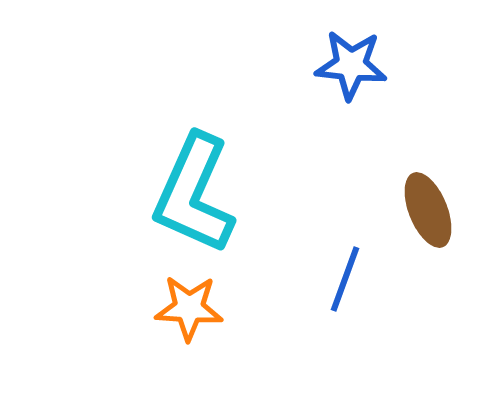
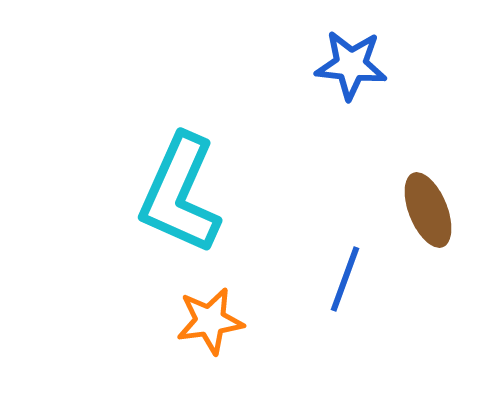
cyan L-shape: moved 14 px left
orange star: moved 21 px right, 13 px down; rotated 12 degrees counterclockwise
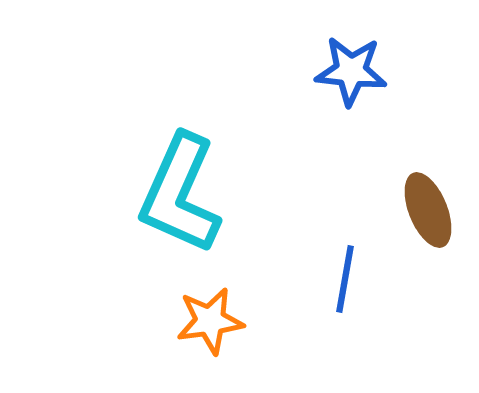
blue star: moved 6 px down
blue line: rotated 10 degrees counterclockwise
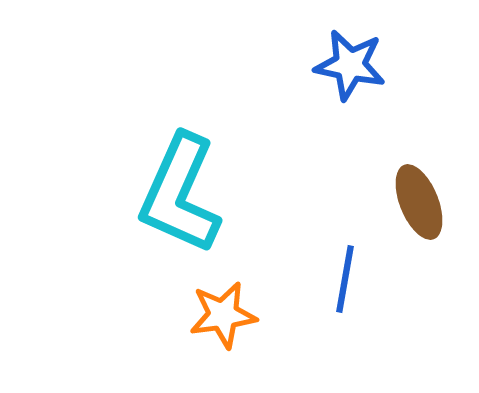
blue star: moved 1 px left, 6 px up; rotated 6 degrees clockwise
brown ellipse: moved 9 px left, 8 px up
orange star: moved 13 px right, 6 px up
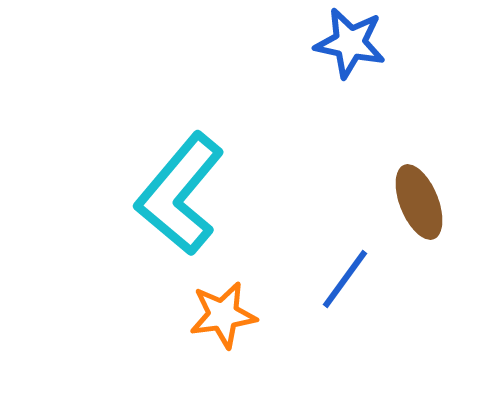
blue star: moved 22 px up
cyan L-shape: rotated 16 degrees clockwise
blue line: rotated 26 degrees clockwise
